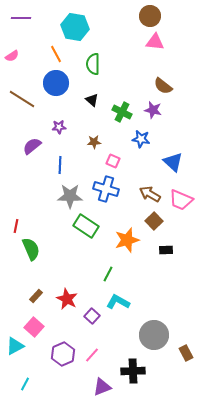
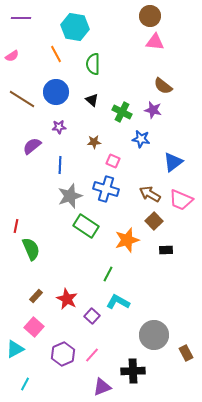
blue circle at (56, 83): moved 9 px down
blue triangle at (173, 162): rotated 40 degrees clockwise
gray star at (70, 196): rotated 20 degrees counterclockwise
cyan triangle at (15, 346): moved 3 px down
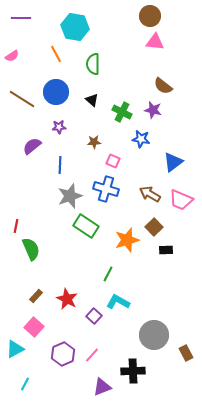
brown square at (154, 221): moved 6 px down
purple square at (92, 316): moved 2 px right
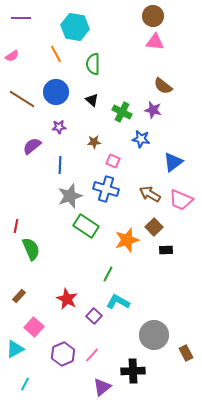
brown circle at (150, 16): moved 3 px right
brown rectangle at (36, 296): moved 17 px left
purple triangle at (102, 387): rotated 18 degrees counterclockwise
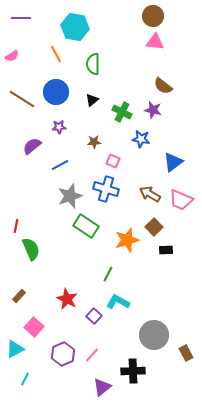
black triangle at (92, 100): rotated 40 degrees clockwise
blue line at (60, 165): rotated 60 degrees clockwise
cyan line at (25, 384): moved 5 px up
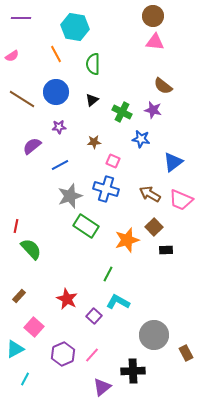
green semicircle at (31, 249): rotated 20 degrees counterclockwise
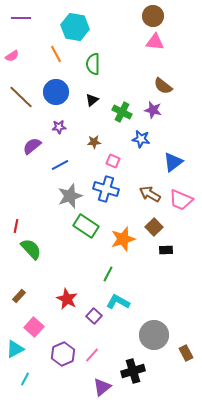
brown line at (22, 99): moved 1 px left, 2 px up; rotated 12 degrees clockwise
orange star at (127, 240): moved 4 px left, 1 px up
black cross at (133, 371): rotated 15 degrees counterclockwise
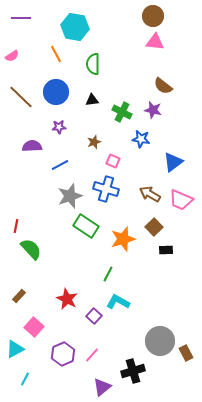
black triangle at (92, 100): rotated 32 degrees clockwise
brown star at (94, 142): rotated 16 degrees counterclockwise
purple semicircle at (32, 146): rotated 36 degrees clockwise
gray circle at (154, 335): moved 6 px right, 6 px down
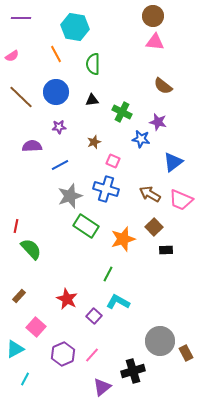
purple star at (153, 110): moved 5 px right, 12 px down
pink square at (34, 327): moved 2 px right
